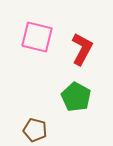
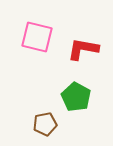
red L-shape: moved 1 px right; rotated 108 degrees counterclockwise
brown pentagon: moved 10 px right, 6 px up; rotated 25 degrees counterclockwise
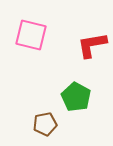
pink square: moved 6 px left, 2 px up
red L-shape: moved 9 px right, 4 px up; rotated 20 degrees counterclockwise
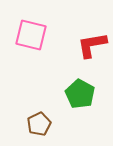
green pentagon: moved 4 px right, 3 px up
brown pentagon: moved 6 px left; rotated 15 degrees counterclockwise
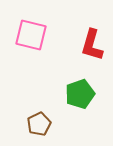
red L-shape: rotated 64 degrees counterclockwise
green pentagon: rotated 24 degrees clockwise
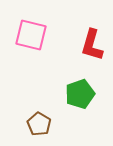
brown pentagon: rotated 15 degrees counterclockwise
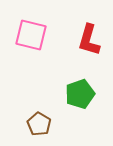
red L-shape: moved 3 px left, 5 px up
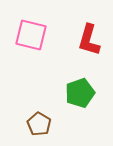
green pentagon: moved 1 px up
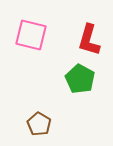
green pentagon: moved 14 px up; rotated 24 degrees counterclockwise
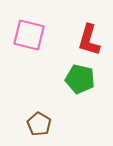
pink square: moved 2 px left
green pentagon: rotated 16 degrees counterclockwise
